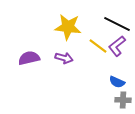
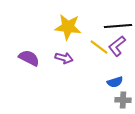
black line: moved 1 px right, 2 px down; rotated 32 degrees counterclockwise
yellow line: moved 1 px right, 1 px down
purple semicircle: rotated 40 degrees clockwise
blue semicircle: moved 2 px left; rotated 42 degrees counterclockwise
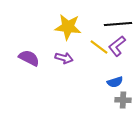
black line: moved 2 px up
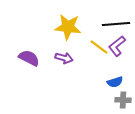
black line: moved 2 px left
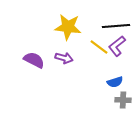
black line: moved 2 px down
purple semicircle: moved 5 px right, 2 px down
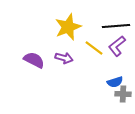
yellow star: rotated 28 degrees counterclockwise
yellow line: moved 5 px left, 1 px down
gray cross: moved 6 px up
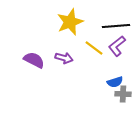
yellow star: moved 2 px right, 5 px up
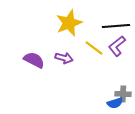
yellow star: moved 1 px left, 1 px down
blue semicircle: moved 21 px down
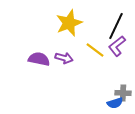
black line: rotated 60 degrees counterclockwise
yellow line: moved 1 px right, 2 px down
purple semicircle: moved 5 px right, 1 px up; rotated 15 degrees counterclockwise
gray cross: moved 1 px up
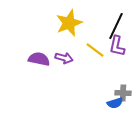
purple L-shape: rotated 40 degrees counterclockwise
